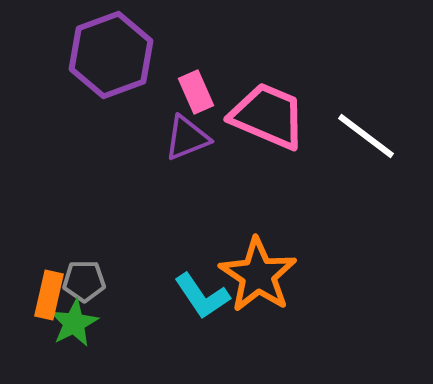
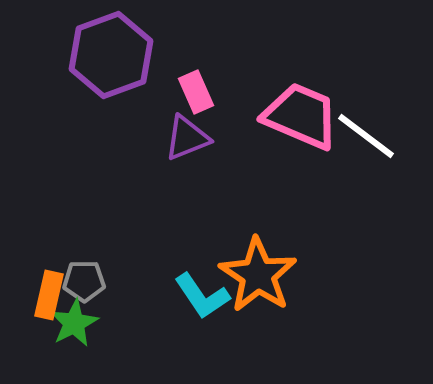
pink trapezoid: moved 33 px right
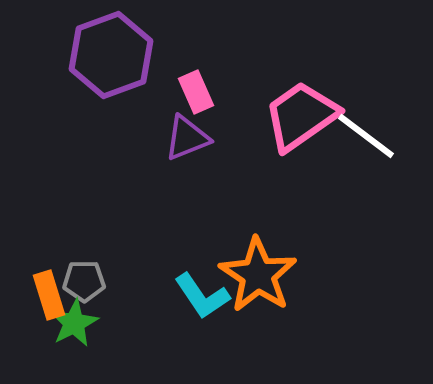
pink trapezoid: rotated 58 degrees counterclockwise
orange rectangle: rotated 30 degrees counterclockwise
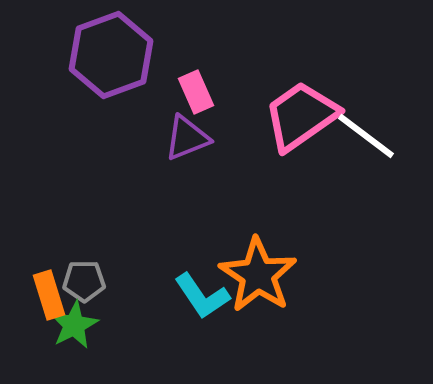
green star: moved 2 px down
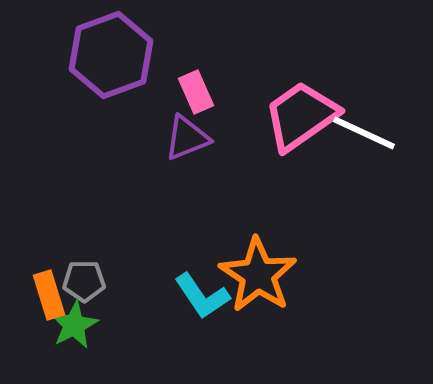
white line: moved 2 px left, 3 px up; rotated 12 degrees counterclockwise
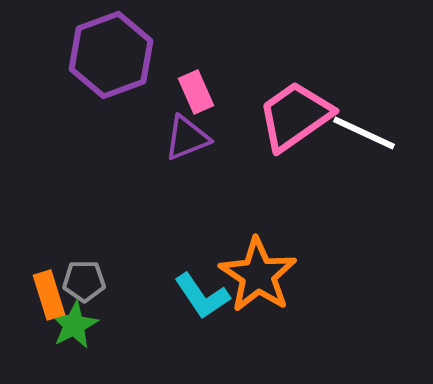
pink trapezoid: moved 6 px left
